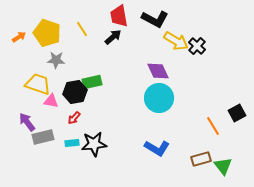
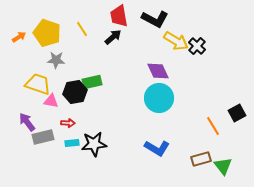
red arrow: moved 6 px left, 5 px down; rotated 128 degrees counterclockwise
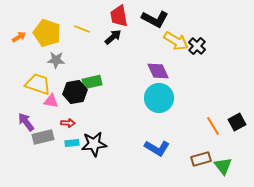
yellow line: rotated 35 degrees counterclockwise
black square: moved 9 px down
purple arrow: moved 1 px left
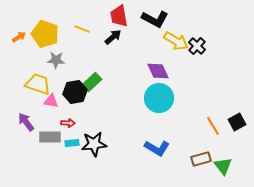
yellow pentagon: moved 2 px left, 1 px down
green rectangle: rotated 30 degrees counterclockwise
gray rectangle: moved 7 px right; rotated 15 degrees clockwise
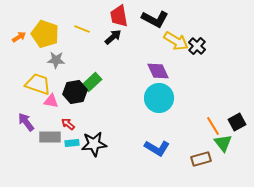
red arrow: moved 1 px down; rotated 144 degrees counterclockwise
green triangle: moved 23 px up
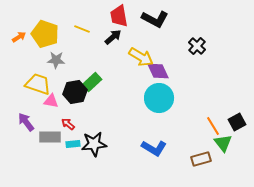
yellow arrow: moved 35 px left, 16 px down
cyan rectangle: moved 1 px right, 1 px down
blue L-shape: moved 3 px left
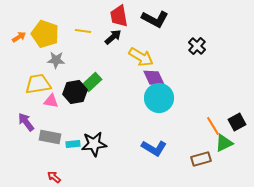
yellow line: moved 1 px right, 2 px down; rotated 14 degrees counterclockwise
purple diamond: moved 4 px left, 7 px down
yellow trapezoid: rotated 28 degrees counterclockwise
red arrow: moved 14 px left, 53 px down
gray rectangle: rotated 10 degrees clockwise
green triangle: moved 1 px right; rotated 42 degrees clockwise
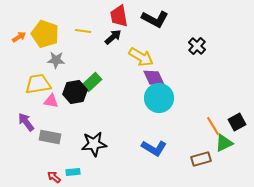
cyan rectangle: moved 28 px down
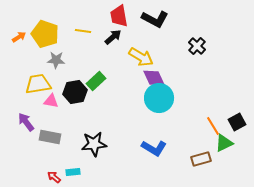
green rectangle: moved 4 px right, 1 px up
